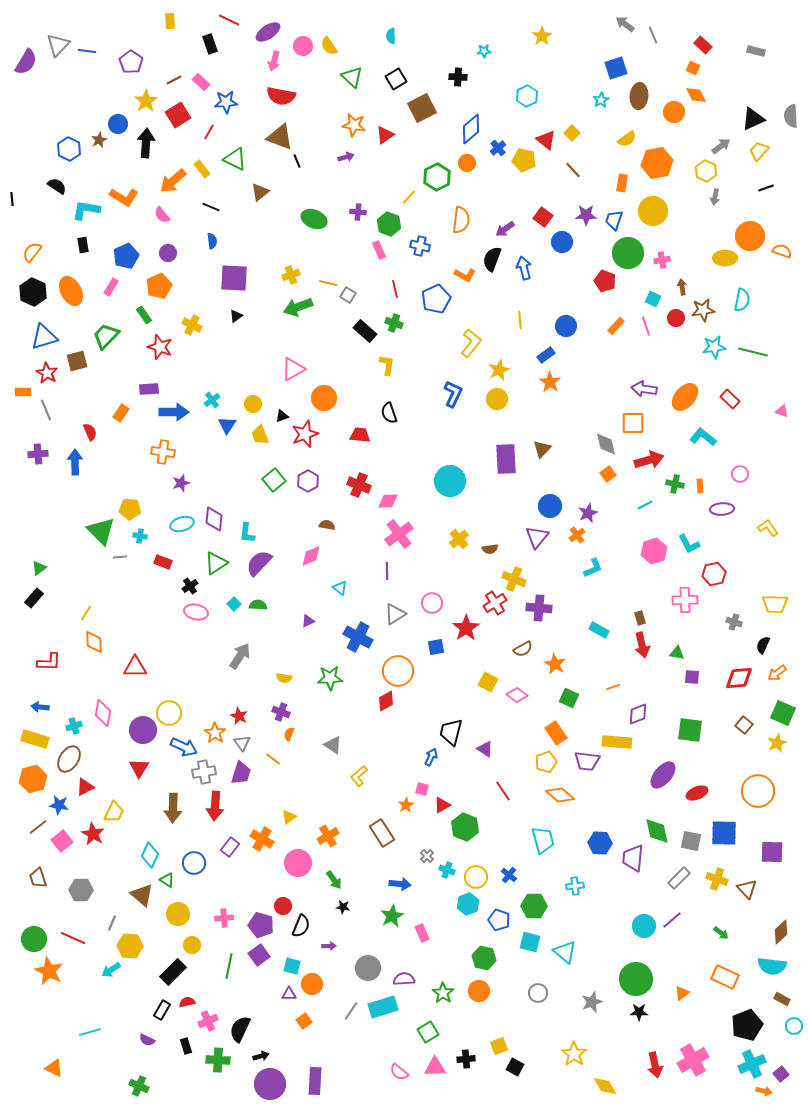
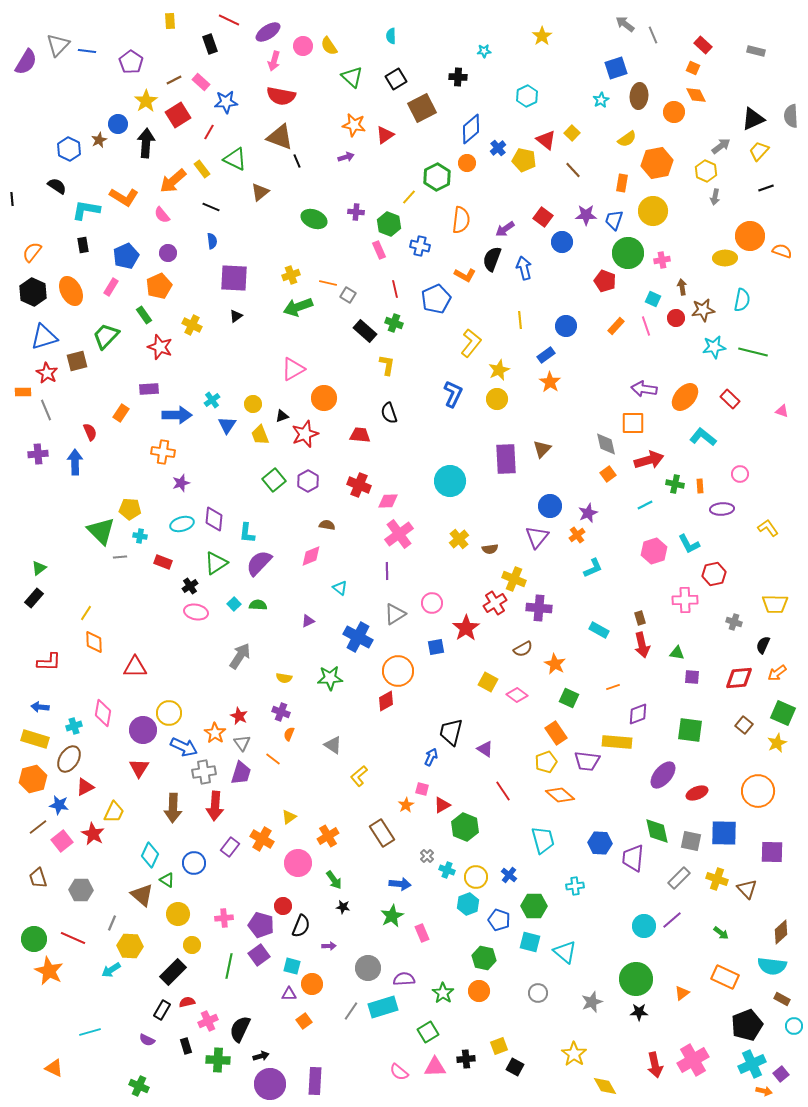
purple cross at (358, 212): moved 2 px left
blue arrow at (174, 412): moved 3 px right, 3 px down
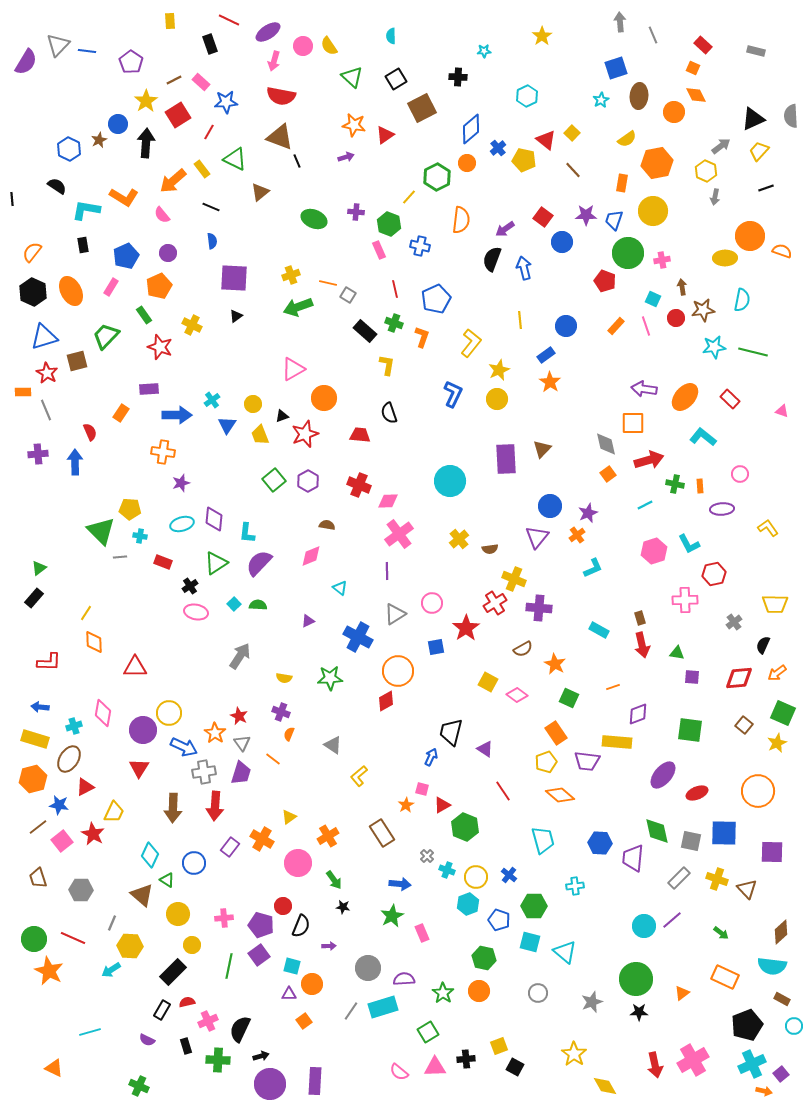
gray arrow at (625, 24): moved 5 px left, 2 px up; rotated 48 degrees clockwise
orange L-shape at (465, 275): moved 43 px left, 62 px down; rotated 100 degrees counterclockwise
gray cross at (734, 622): rotated 35 degrees clockwise
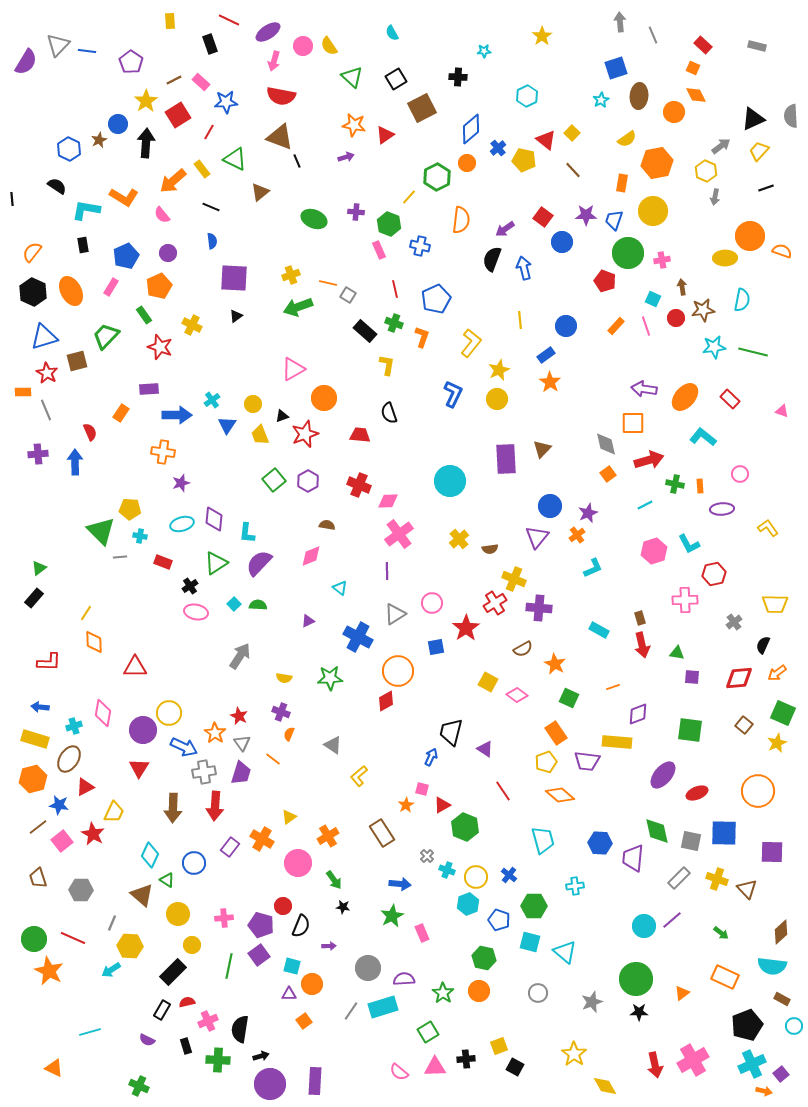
cyan semicircle at (391, 36): moved 1 px right, 3 px up; rotated 28 degrees counterclockwise
gray rectangle at (756, 51): moved 1 px right, 5 px up
black semicircle at (240, 1029): rotated 16 degrees counterclockwise
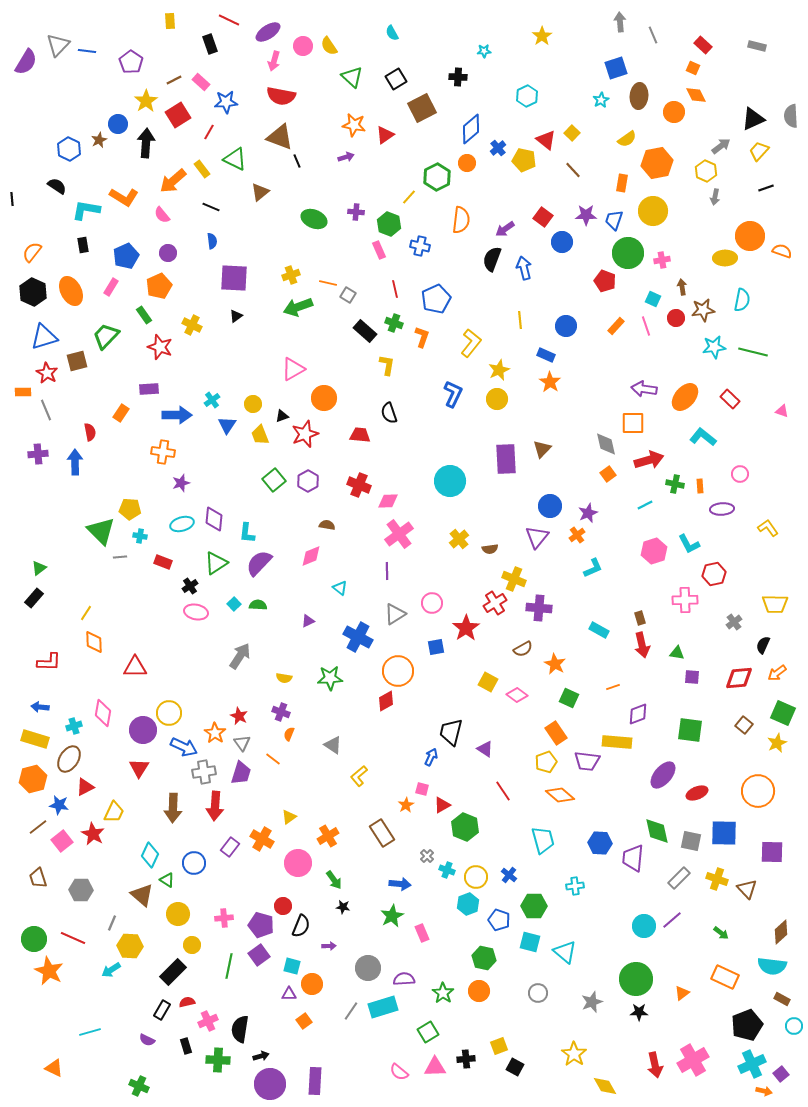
blue rectangle at (546, 355): rotated 60 degrees clockwise
red semicircle at (90, 432): rotated 12 degrees clockwise
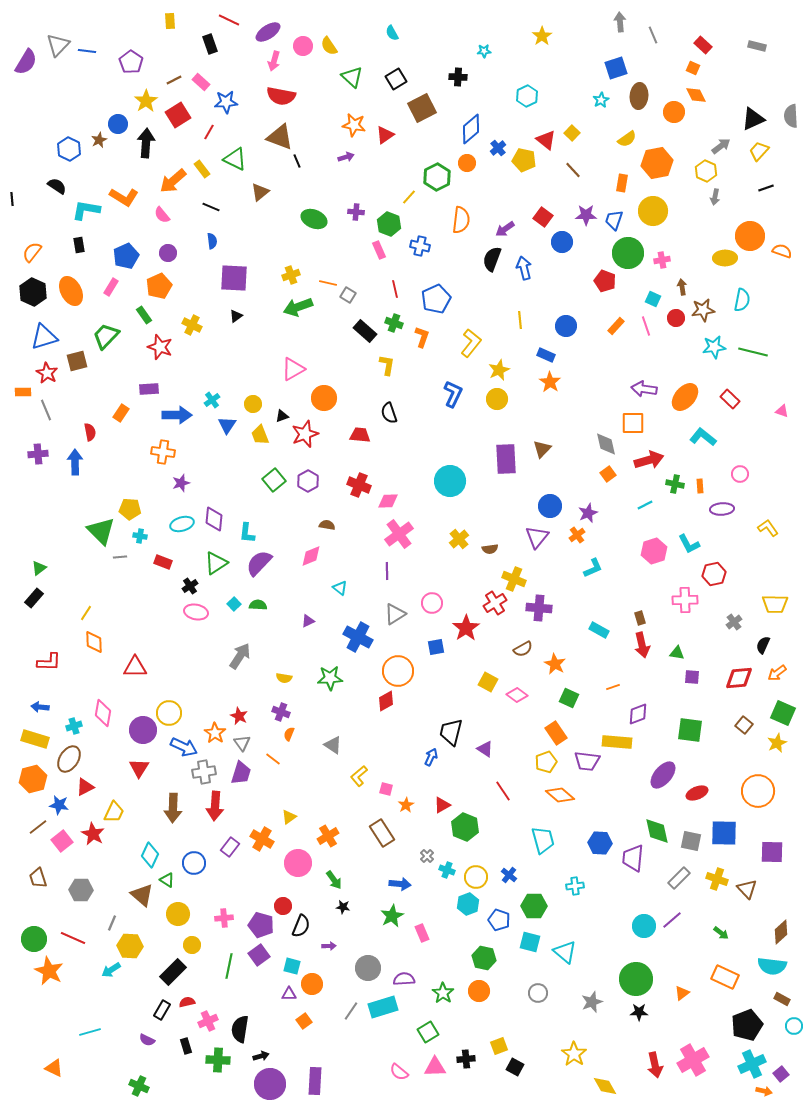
black rectangle at (83, 245): moved 4 px left
pink square at (422, 789): moved 36 px left
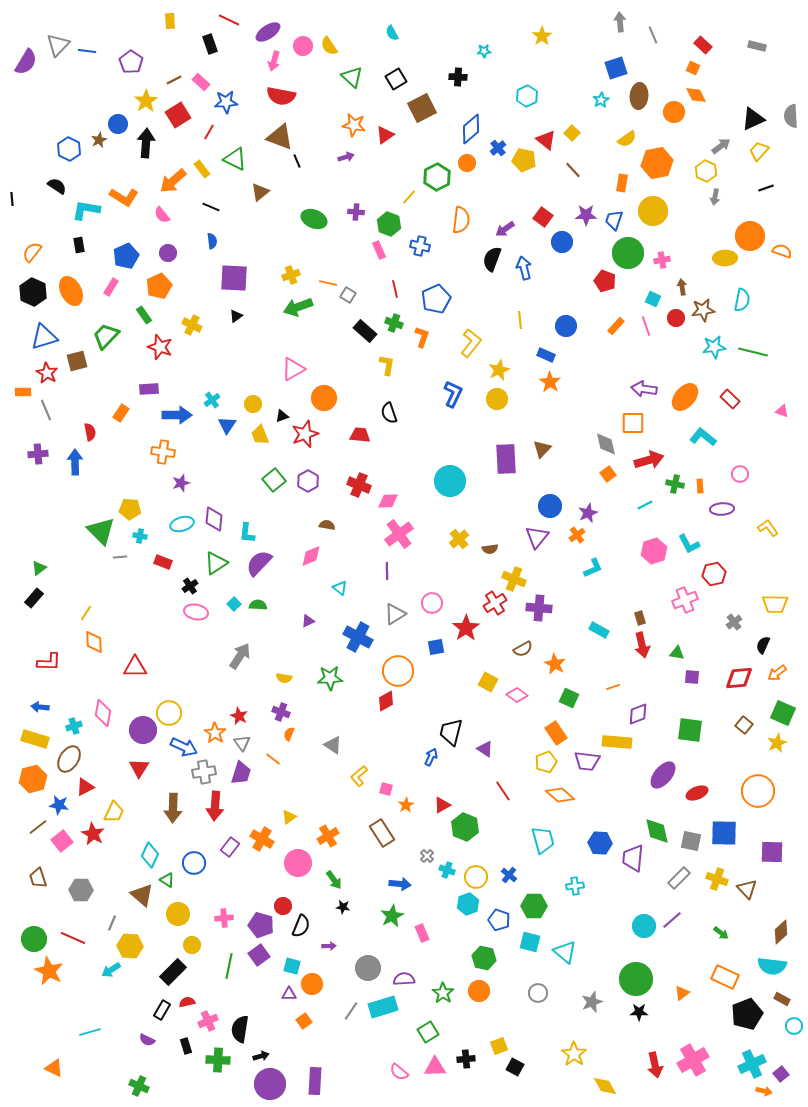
pink cross at (685, 600): rotated 20 degrees counterclockwise
black pentagon at (747, 1025): moved 11 px up
